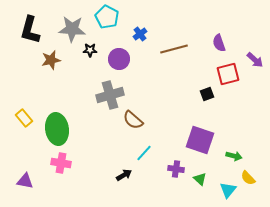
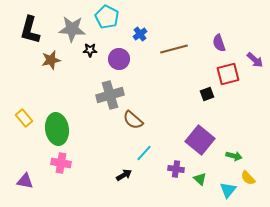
purple square: rotated 20 degrees clockwise
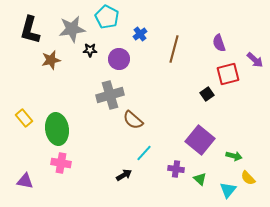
gray star: rotated 12 degrees counterclockwise
brown line: rotated 60 degrees counterclockwise
black square: rotated 16 degrees counterclockwise
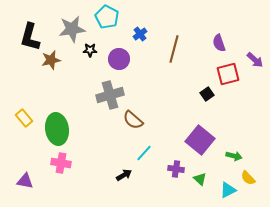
black L-shape: moved 7 px down
cyan triangle: rotated 24 degrees clockwise
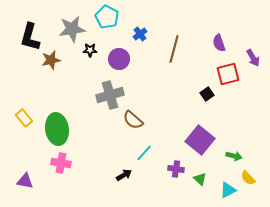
purple arrow: moved 2 px left, 2 px up; rotated 18 degrees clockwise
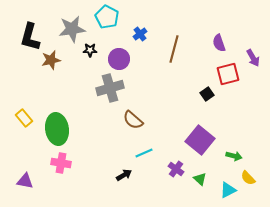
gray cross: moved 7 px up
cyan line: rotated 24 degrees clockwise
purple cross: rotated 28 degrees clockwise
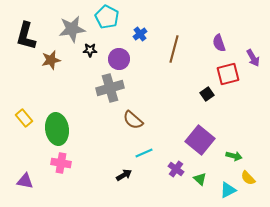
black L-shape: moved 4 px left, 1 px up
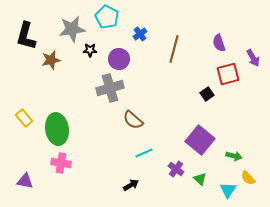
black arrow: moved 7 px right, 10 px down
cyan triangle: rotated 30 degrees counterclockwise
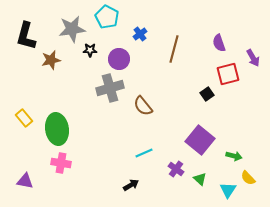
brown semicircle: moved 10 px right, 14 px up; rotated 10 degrees clockwise
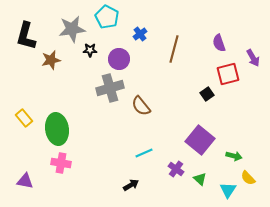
brown semicircle: moved 2 px left
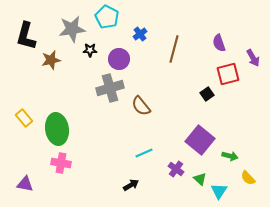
green arrow: moved 4 px left
purple triangle: moved 3 px down
cyan triangle: moved 9 px left, 1 px down
